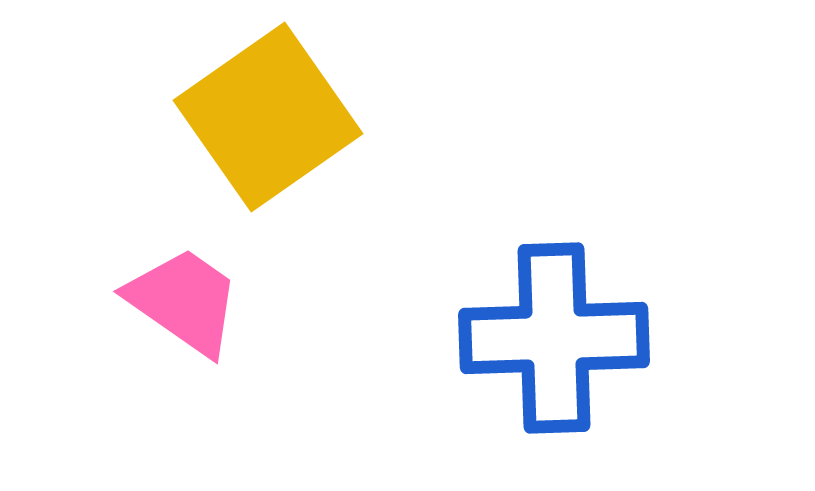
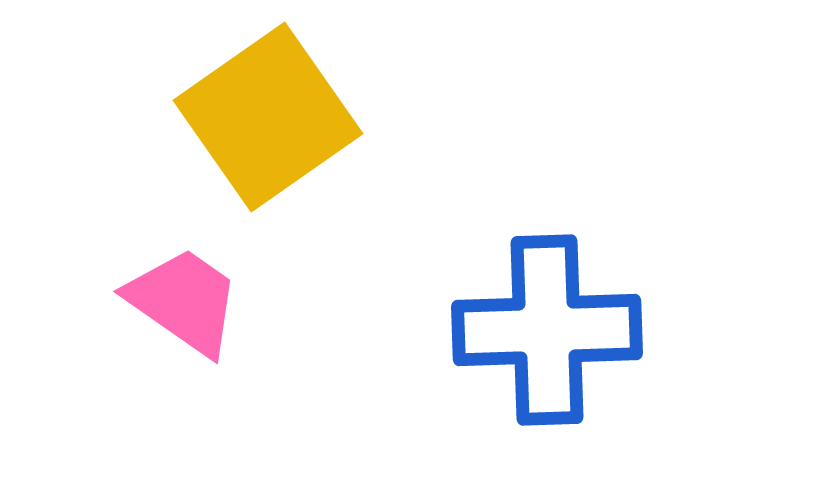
blue cross: moved 7 px left, 8 px up
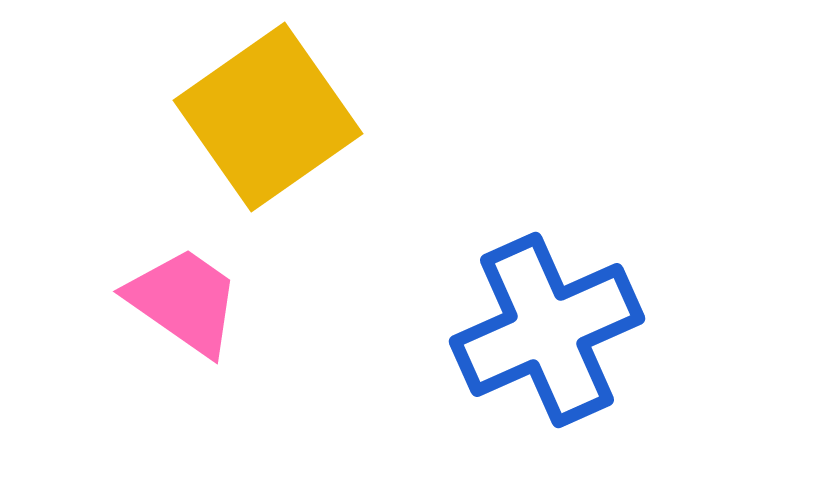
blue cross: rotated 22 degrees counterclockwise
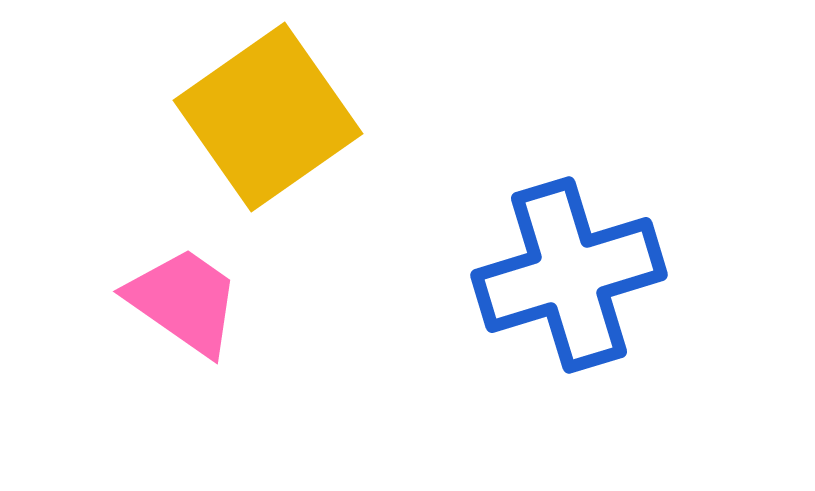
blue cross: moved 22 px right, 55 px up; rotated 7 degrees clockwise
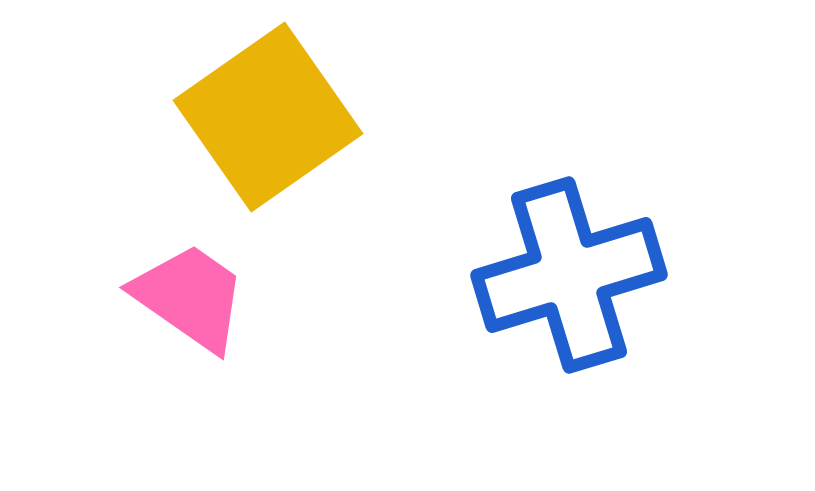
pink trapezoid: moved 6 px right, 4 px up
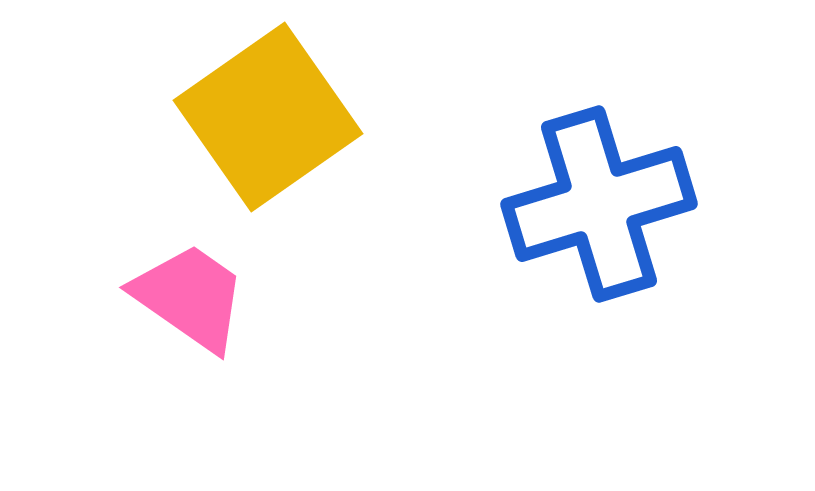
blue cross: moved 30 px right, 71 px up
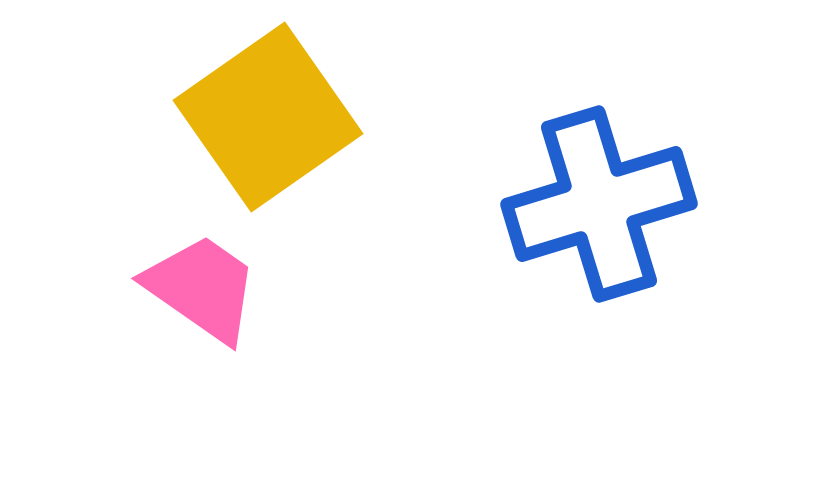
pink trapezoid: moved 12 px right, 9 px up
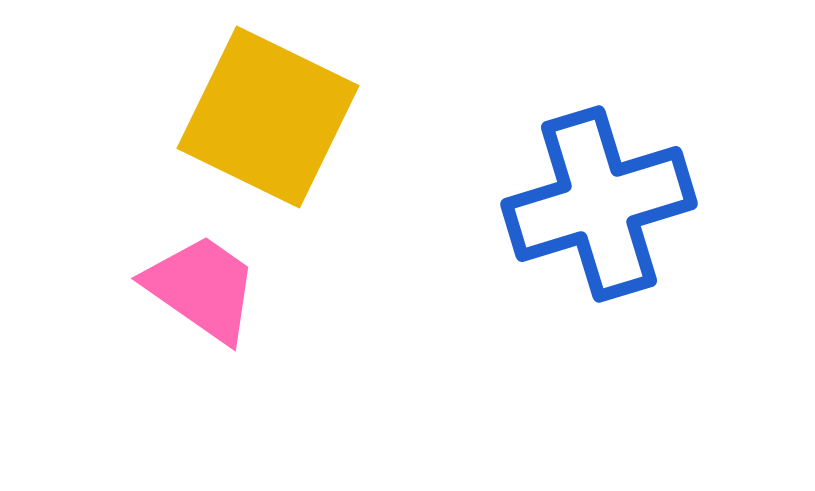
yellow square: rotated 29 degrees counterclockwise
